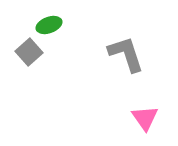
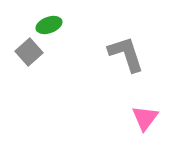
pink triangle: rotated 12 degrees clockwise
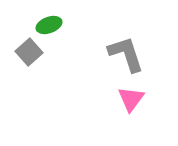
pink triangle: moved 14 px left, 19 px up
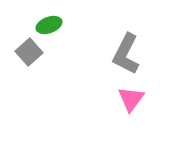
gray L-shape: rotated 135 degrees counterclockwise
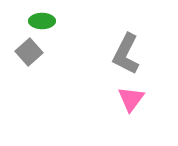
green ellipse: moved 7 px left, 4 px up; rotated 20 degrees clockwise
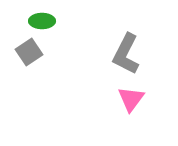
gray square: rotated 8 degrees clockwise
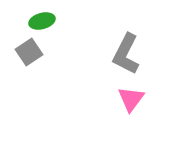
green ellipse: rotated 15 degrees counterclockwise
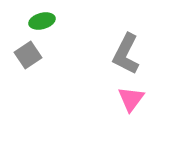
gray square: moved 1 px left, 3 px down
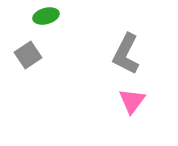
green ellipse: moved 4 px right, 5 px up
pink triangle: moved 1 px right, 2 px down
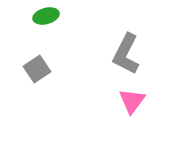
gray square: moved 9 px right, 14 px down
